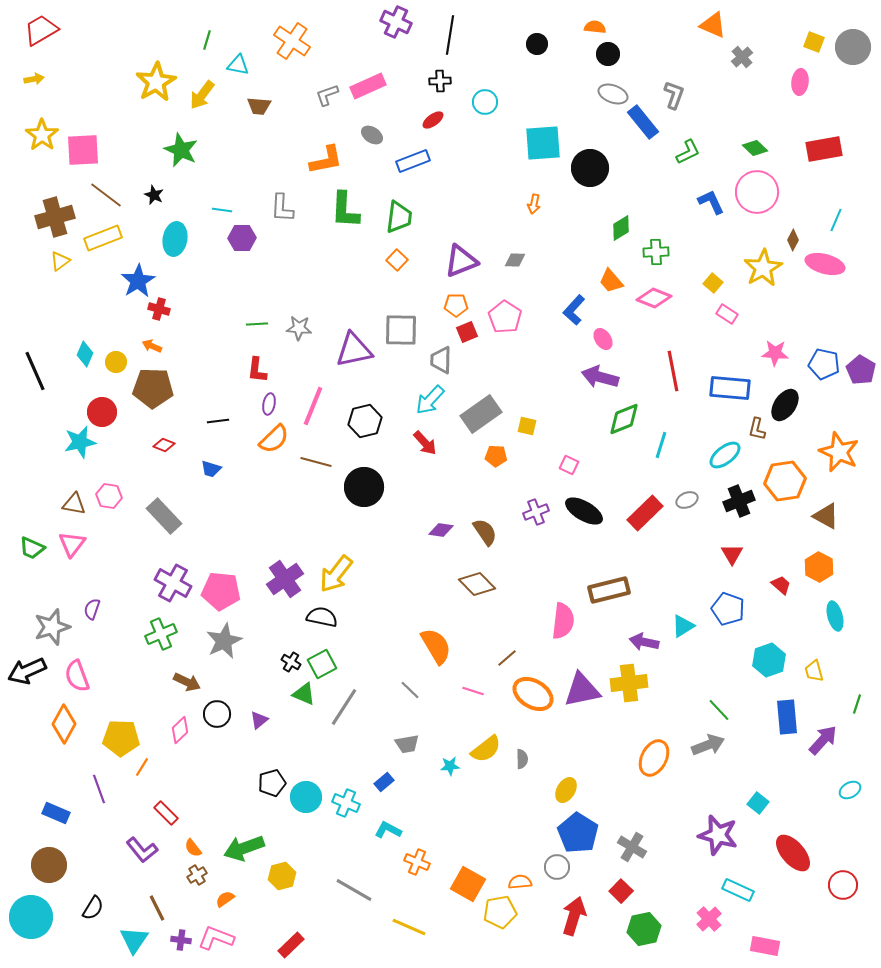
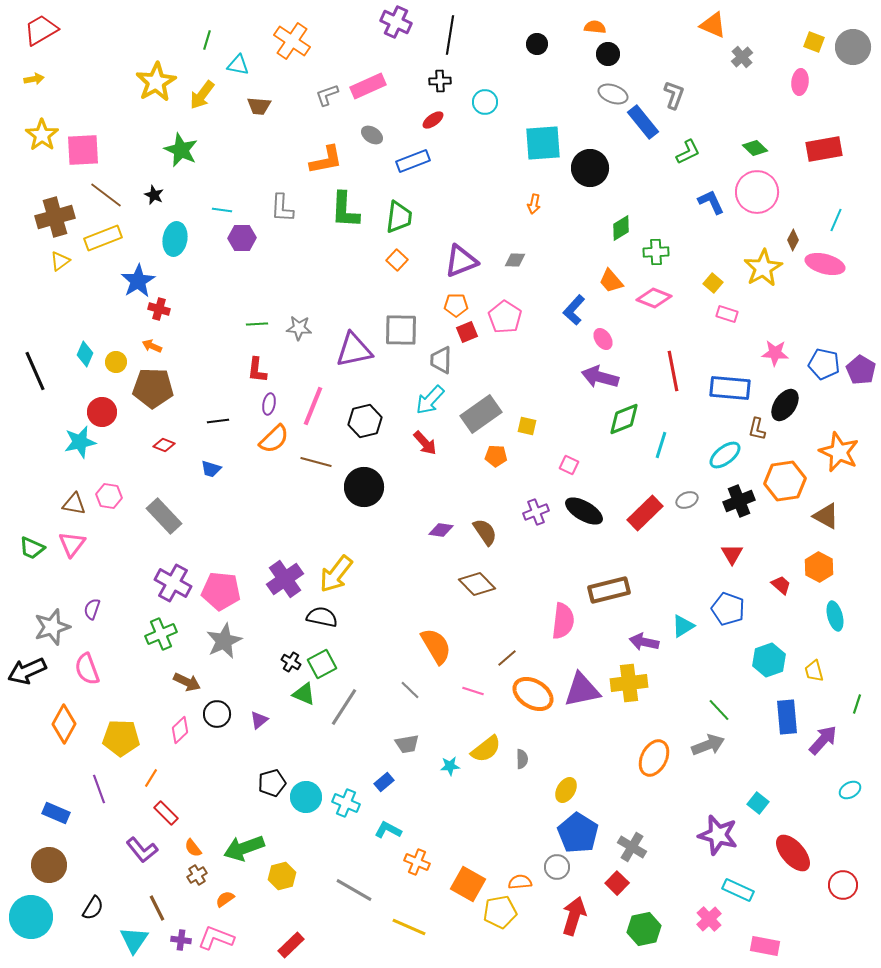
pink rectangle at (727, 314): rotated 15 degrees counterclockwise
pink semicircle at (77, 676): moved 10 px right, 7 px up
orange line at (142, 767): moved 9 px right, 11 px down
red square at (621, 891): moved 4 px left, 8 px up
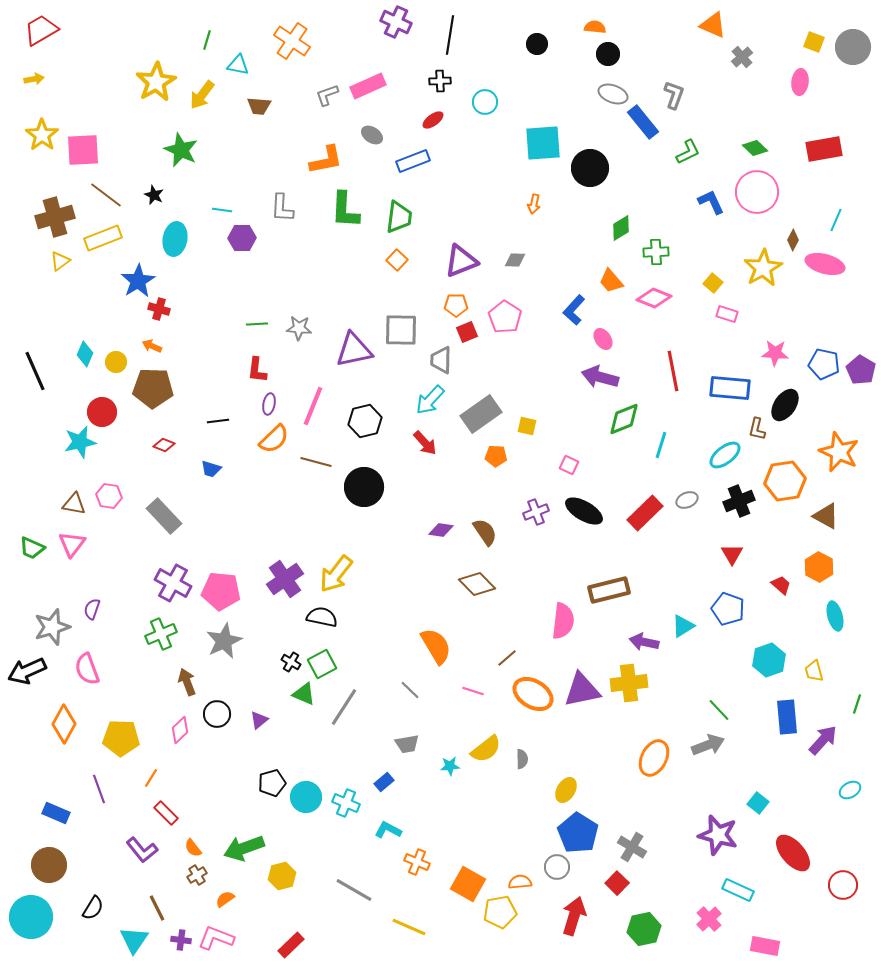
brown arrow at (187, 682): rotated 136 degrees counterclockwise
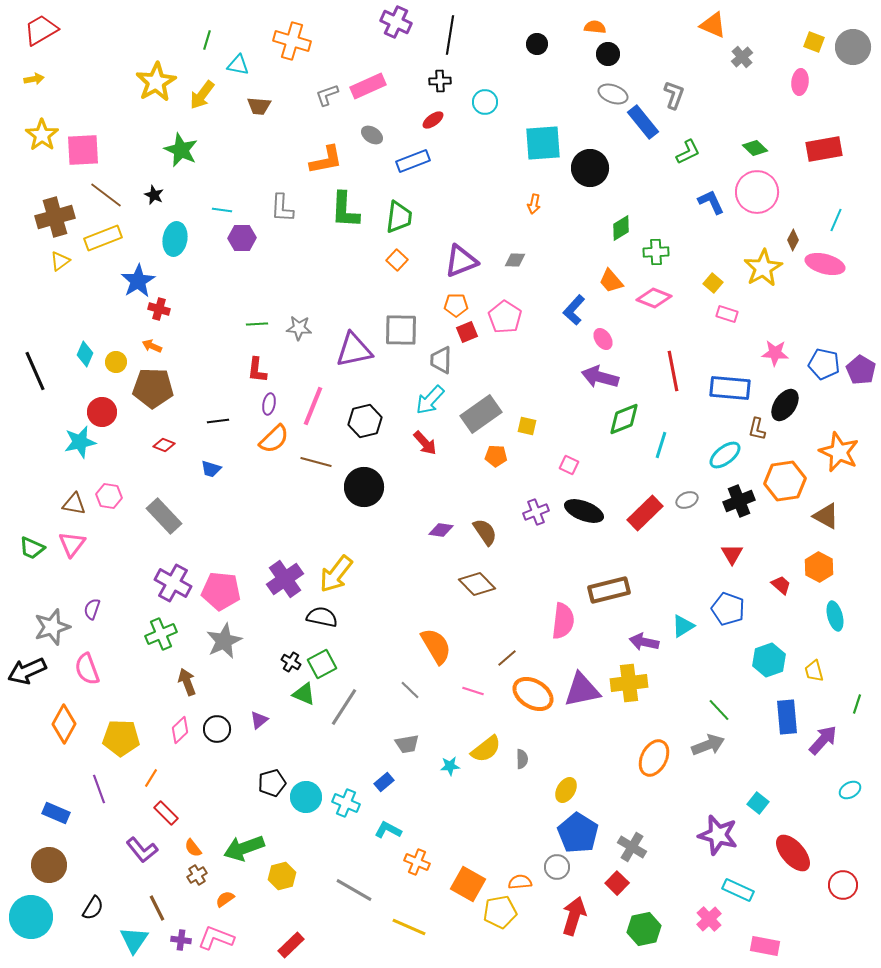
orange cross at (292, 41): rotated 18 degrees counterclockwise
black ellipse at (584, 511): rotated 9 degrees counterclockwise
black circle at (217, 714): moved 15 px down
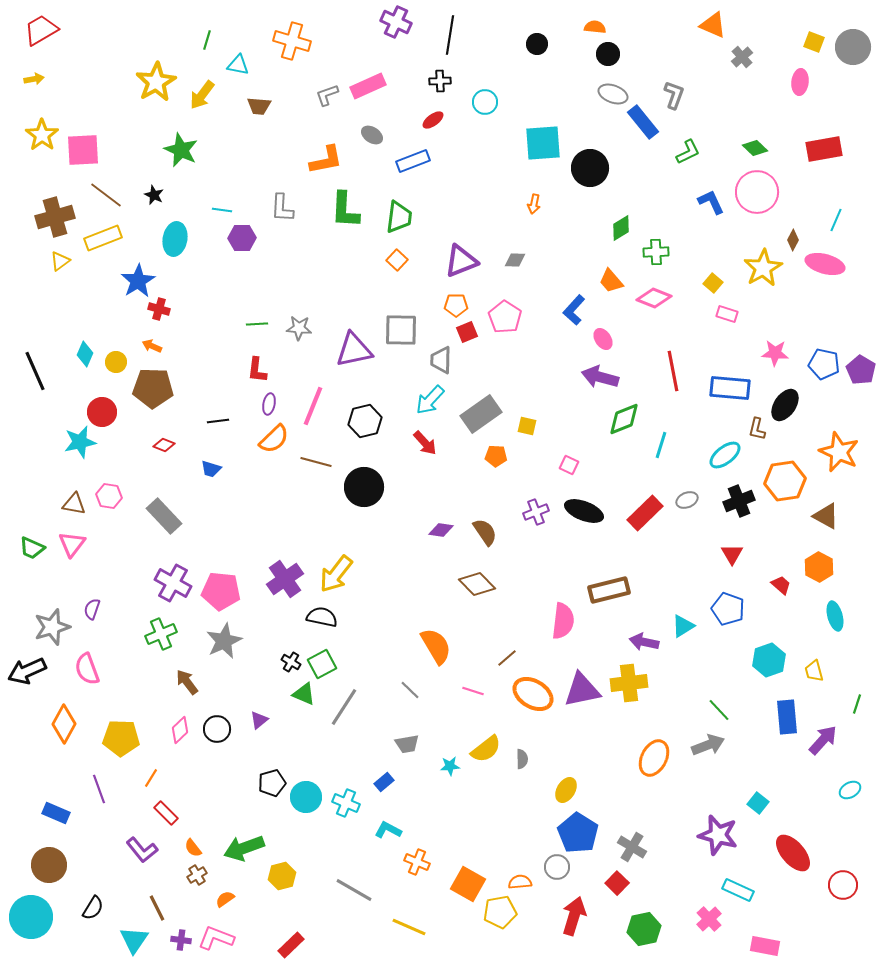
brown arrow at (187, 682): rotated 16 degrees counterclockwise
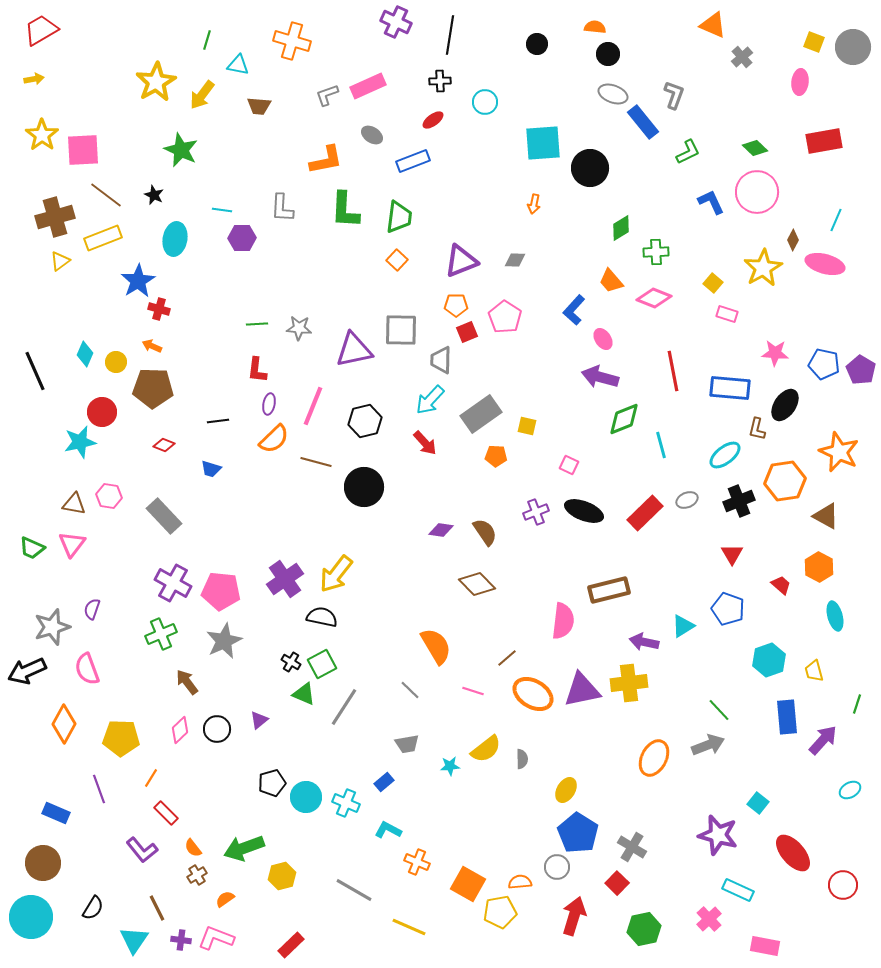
red rectangle at (824, 149): moved 8 px up
cyan line at (661, 445): rotated 32 degrees counterclockwise
brown circle at (49, 865): moved 6 px left, 2 px up
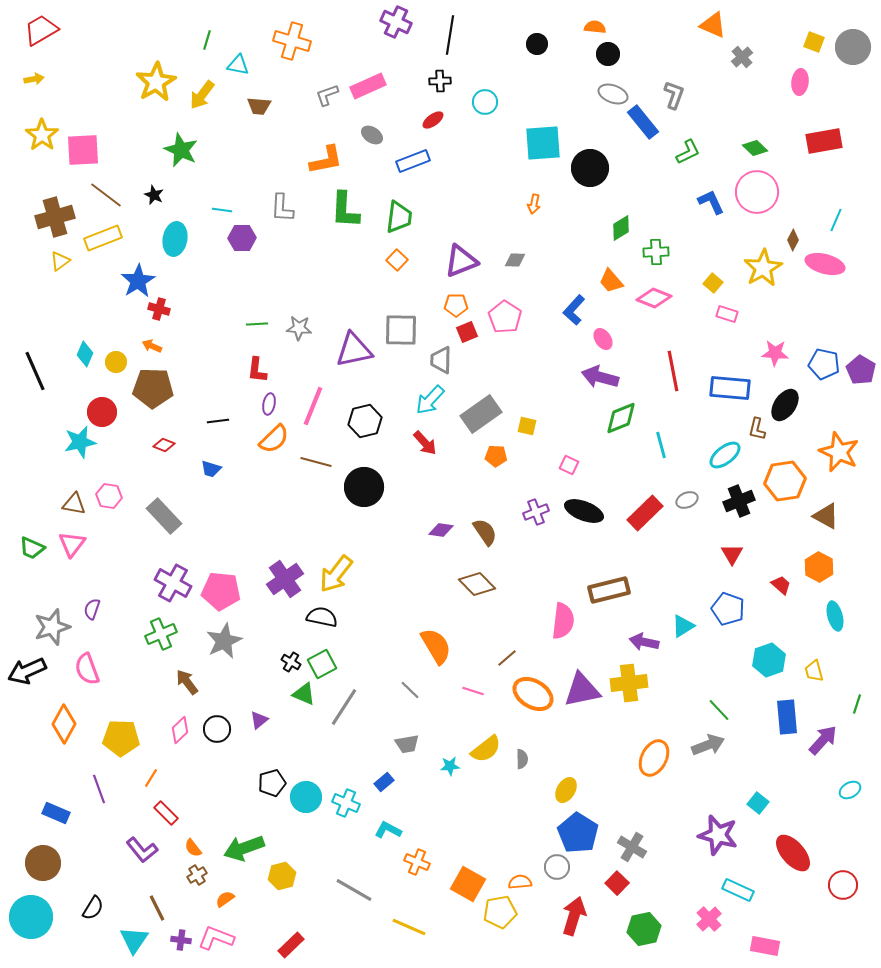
green diamond at (624, 419): moved 3 px left, 1 px up
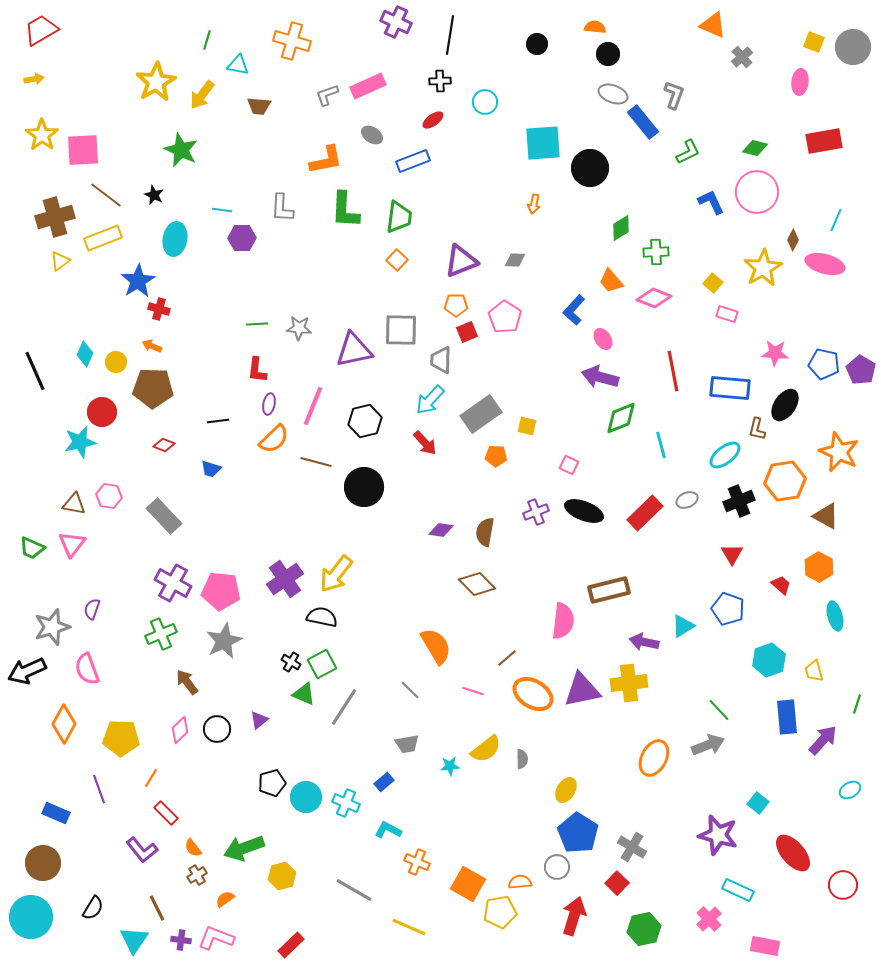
green diamond at (755, 148): rotated 30 degrees counterclockwise
brown semicircle at (485, 532): rotated 136 degrees counterclockwise
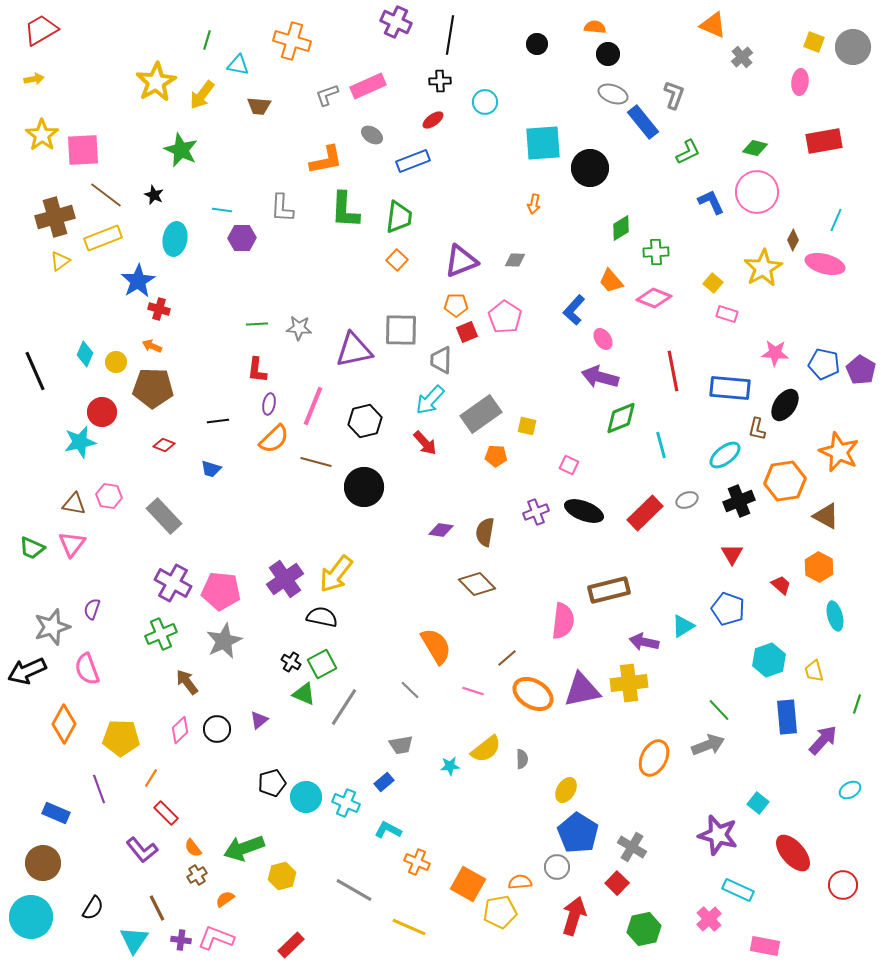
gray trapezoid at (407, 744): moved 6 px left, 1 px down
